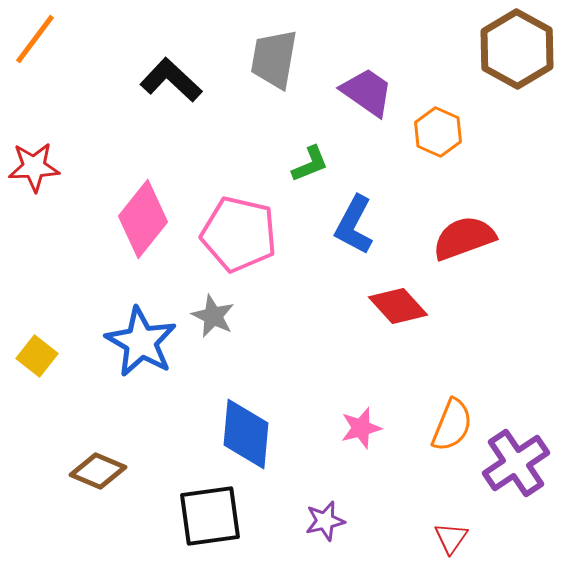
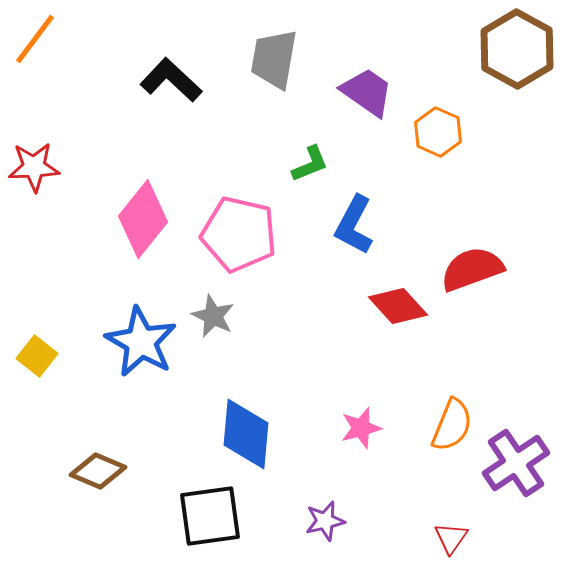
red semicircle: moved 8 px right, 31 px down
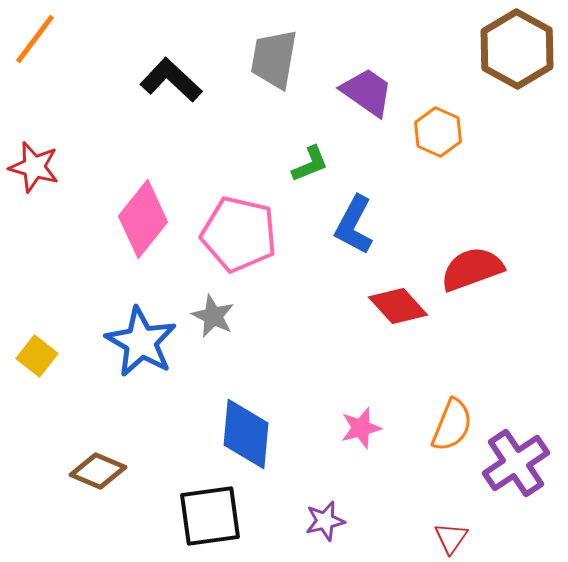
red star: rotated 18 degrees clockwise
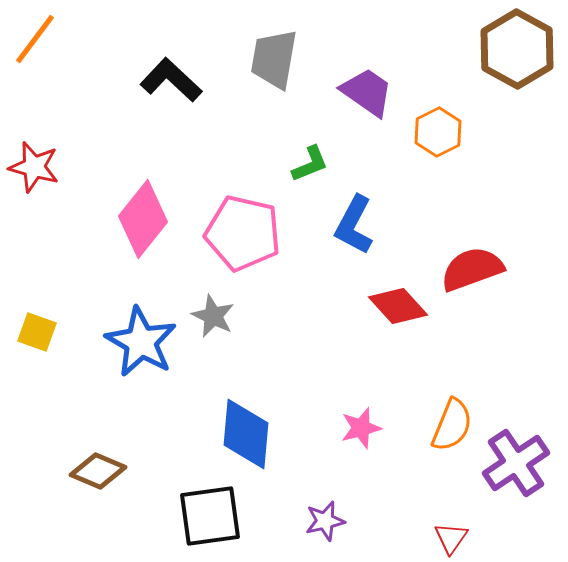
orange hexagon: rotated 9 degrees clockwise
pink pentagon: moved 4 px right, 1 px up
yellow square: moved 24 px up; rotated 18 degrees counterclockwise
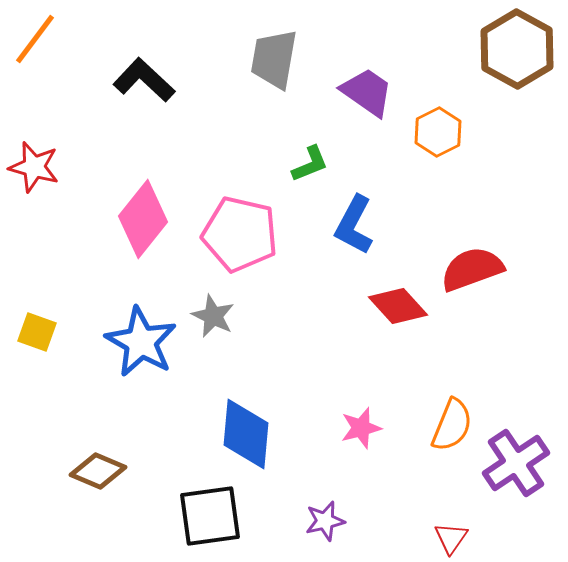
black L-shape: moved 27 px left
pink pentagon: moved 3 px left, 1 px down
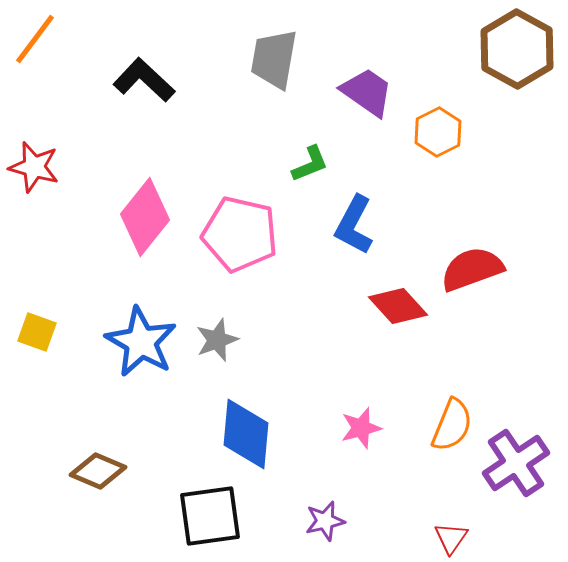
pink diamond: moved 2 px right, 2 px up
gray star: moved 4 px right, 24 px down; rotated 27 degrees clockwise
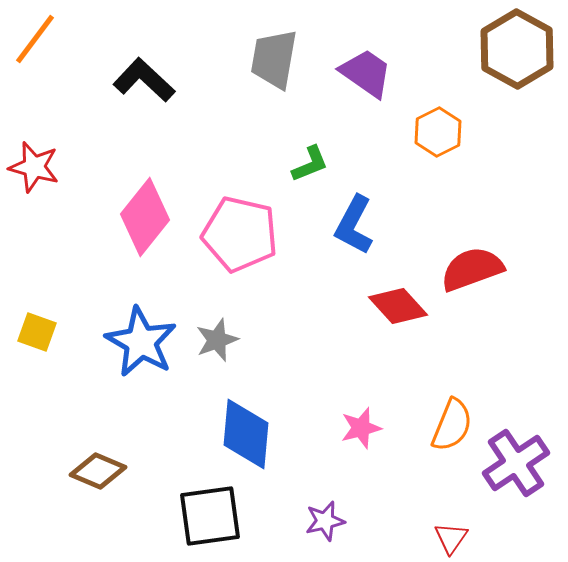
purple trapezoid: moved 1 px left, 19 px up
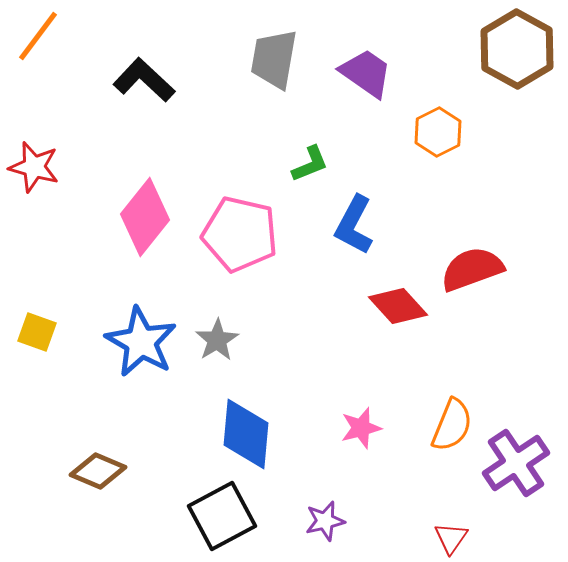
orange line: moved 3 px right, 3 px up
gray star: rotated 12 degrees counterclockwise
black square: moved 12 px right; rotated 20 degrees counterclockwise
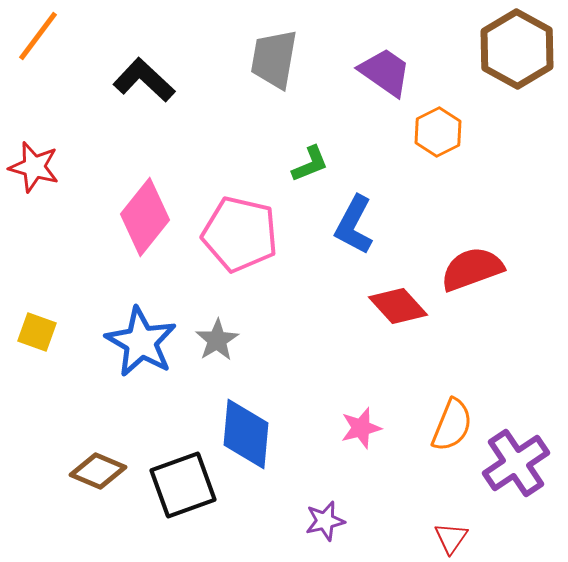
purple trapezoid: moved 19 px right, 1 px up
black square: moved 39 px left, 31 px up; rotated 8 degrees clockwise
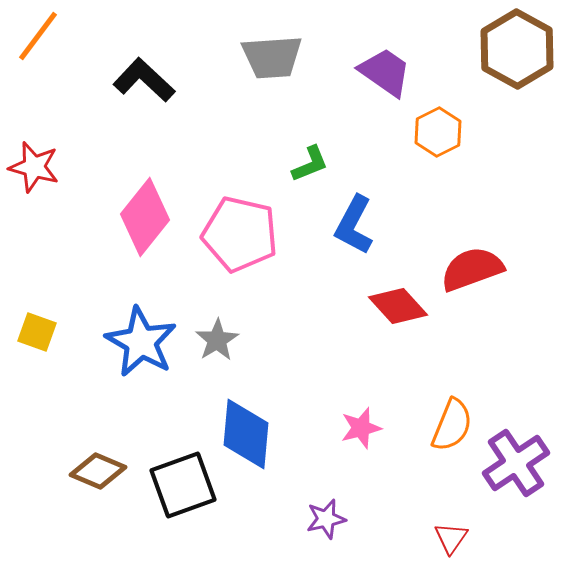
gray trapezoid: moved 2 px left, 2 px up; rotated 104 degrees counterclockwise
purple star: moved 1 px right, 2 px up
